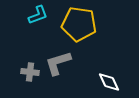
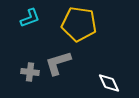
cyan L-shape: moved 8 px left, 3 px down
white diamond: moved 1 px down
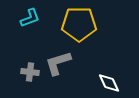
yellow pentagon: rotated 8 degrees counterclockwise
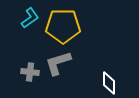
cyan L-shape: rotated 15 degrees counterclockwise
yellow pentagon: moved 16 px left, 2 px down
white diamond: rotated 25 degrees clockwise
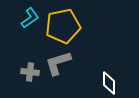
yellow pentagon: rotated 12 degrees counterclockwise
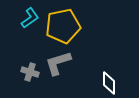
gray cross: rotated 12 degrees clockwise
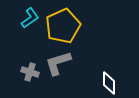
yellow pentagon: rotated 12 degrees counterclockwise
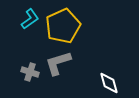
cyan L-shape: moved 1 px down
white diamond: rotated 15 degrees counterclockwise
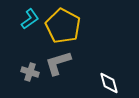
yellow pentagon: rotated 20 degrees counterclockwise
